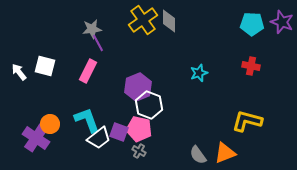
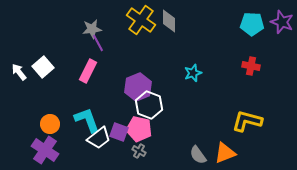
yellow cross: moved 2 px left; rotated 20 degrees counterclockwise
white square: moved 2 px left, 1 px down; rotated 35 degrees clockwise
cyan star: moved 6 px left
purple cross: moved 9 px right, 12 px down
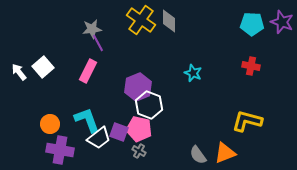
cyan star: rotated 30 degrees counterclockwise
purple cross: moved 15 px right; rotated 24 degrees counterclockwise
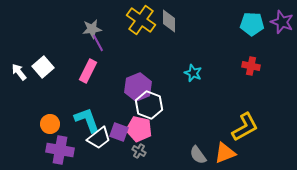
yellow L-shape: moved 2 px left, 6 px down; rotated 136 degrees clockwise
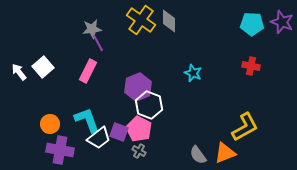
pink pentagon: rotated 15 degrees clockwise
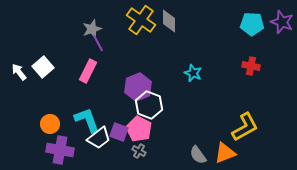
gray star: rotated 12 degrees counterclockwise
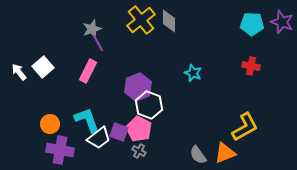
yellow cross: rotated 16 degrees clockwise
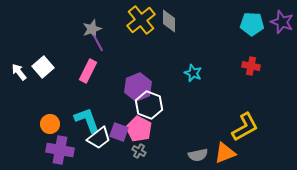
gray semicircle: rotated 66 degrees counterclockwise
